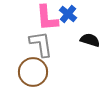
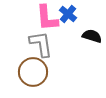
black semicircle: moved 2 px right, 4 px up
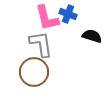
blue cross: rotated 18 degrees counterclockwise
pink L-shape: rotated 8 degrees counterclockwise
brown circle: moved 1 px right
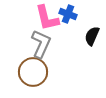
black semicircle: rotated 84 degrees counterclockwise
gray L-shape: rotated 32 degrees clockwise
brown circle: moved 1 px left
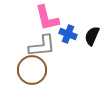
blue cross: moved 20 px down
gray L-shape: moved 1 px right, 2 px down; rotated 60 degrees clockwise
brown circle: moved 1 px left, 2 px up
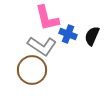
gray L-shape: rotated 40 degrees clockwise
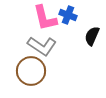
pink L-shape: moved 2 px left
blue cross: moved 19 px up
brown circle: moved 1 px left, 1 px down
